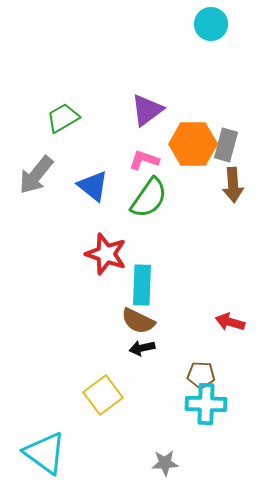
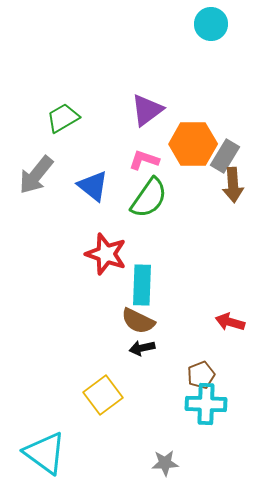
gray rectangle: moved 1 px left, 11 px down; rotated 16 degrees clockwise
brown pentagon: rotated 24 degrees counterclockwise
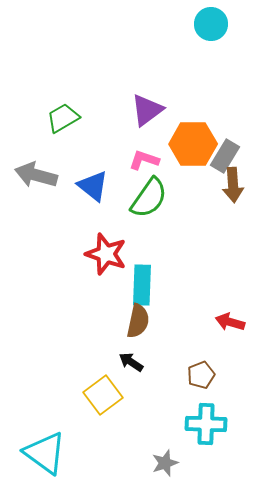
gray arrow: rotated 66 degrees clockwise
brown semicircle: rotated 104 degrees counterclockwise
black arrow: moved 11 px left, 14 px down; rotated 45 degrees clockwise
cyan cross: moved 20 px down
gray star: rotated 16 degrees counterclockwise
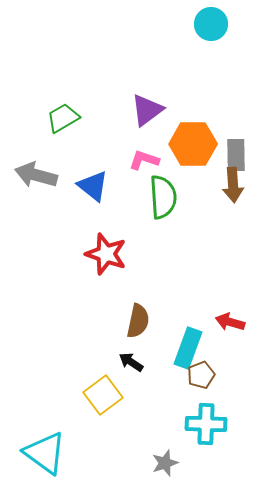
gray rectangle: moved 11 px right, 1 px up; rotated 32 degrees counterclockwise
green semicircle: moved 14 px right, 1 px up; rotated 39 degrees counterclockwise
cyan rectangle: moved 46 px right, 63 px down; rotated 18 degrees clockwise
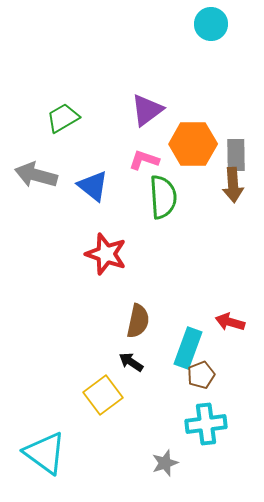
cyan cross: rotated 9 degrees counterclockwise
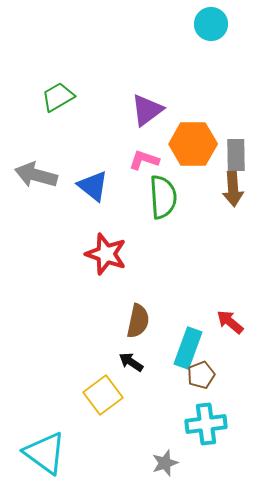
green trapezoid: moved 5 px left, 21 px up
brown arrow: moved 4 px down
red arrow: rotated 24 degrees clockwise
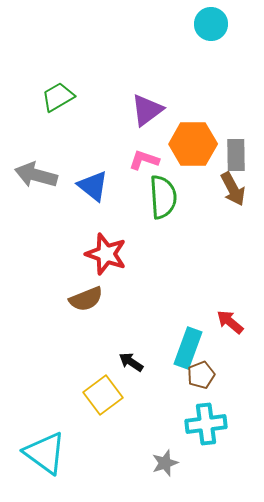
brown arrow: rotated 24 degrees counterclockwise
brown semicircle: moved 52 px left, 22 px up; rotated 56 degrees clockwise
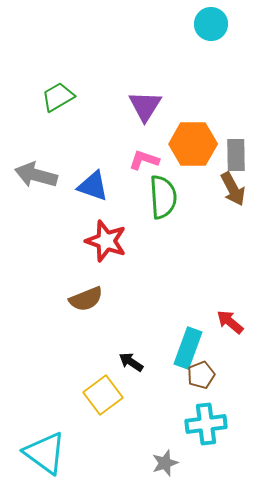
purple triangle: moved 2 px left, 4 px up; rotated 21 degrees counterclockwise
blue triangle: rotated 20 degrees counterclockwise
red star: moved 13 px up
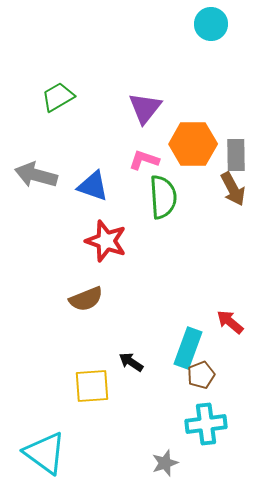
purple triangle: moved 2 px down; rotated 6 degrees clockwise
yellow square: moved 11 px left, 9 px up; rotated 33 degrees clockwise
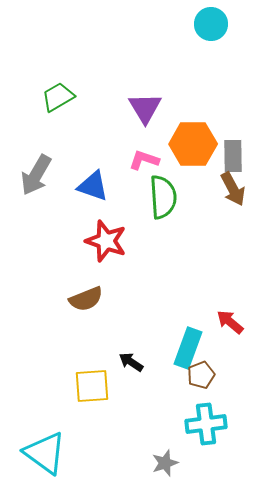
purple triangle: rotated 9 degrees counterclockwise
gray rectangle: moved 3 px left, 1 px down
gray arrow: rotated 75 degrees counterclockwise
